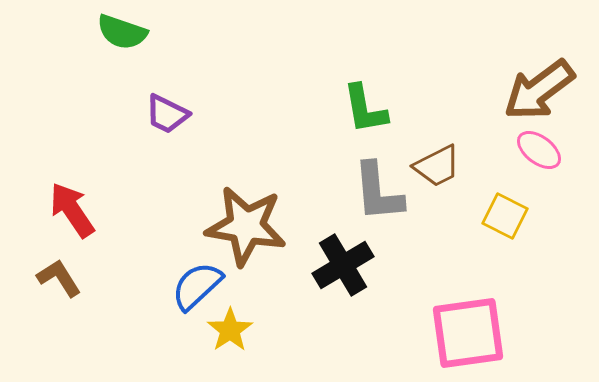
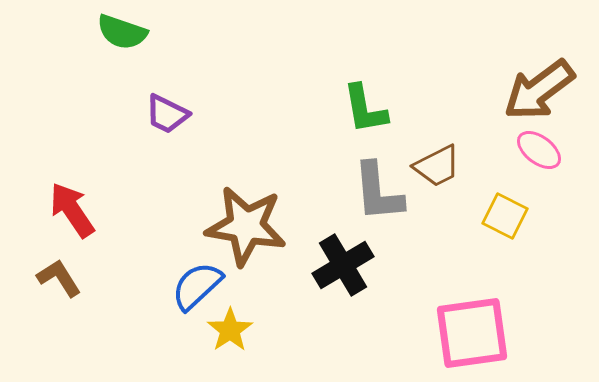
pink square: moved 4 px right
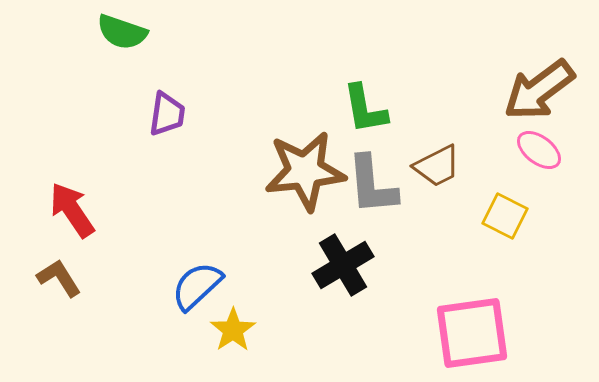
purple trapezoid: rotated 108 degrees counterclockwise
gray L-shape: moved 6 px left, 7 px up
brown star: moved 59 px right, 55 px up; rotated 16 degrees counterclockwise
yellow star: moved 3 px right
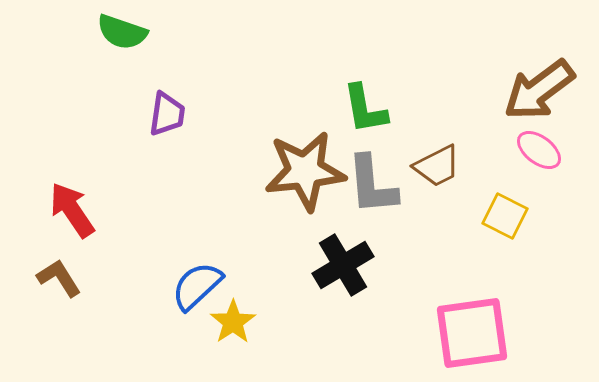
yellow star: moved 8 px up
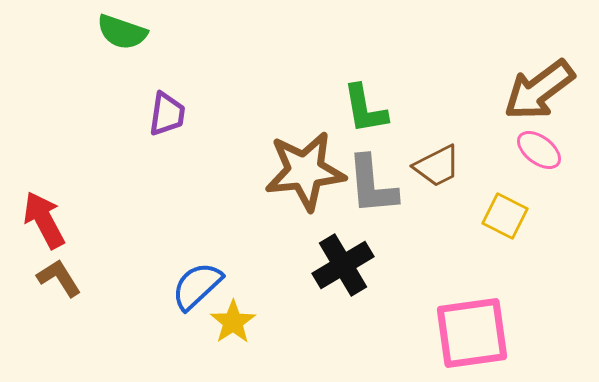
red arrow: moved 28 px left, 10 px down; rotated 6 degrees clockwise
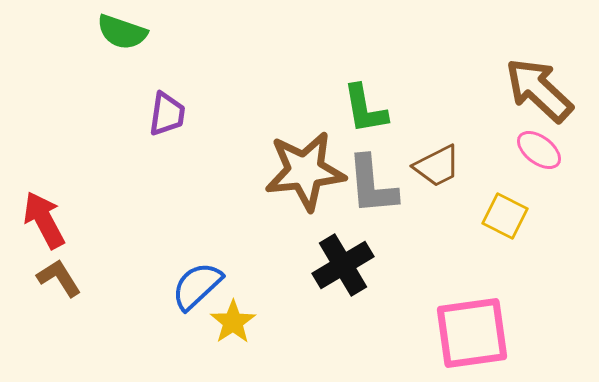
brown arrow: rotated 80 degrees clockwise
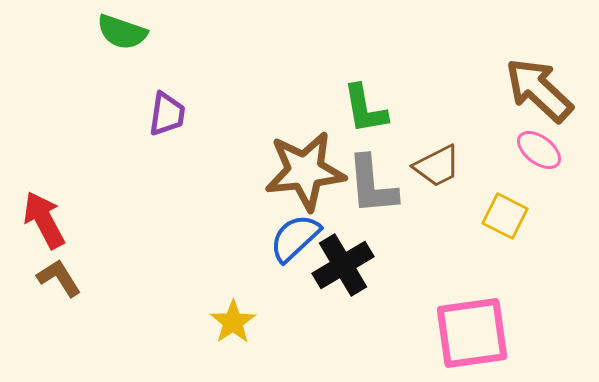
blue semicircle: moved 98 px right, 48 px up
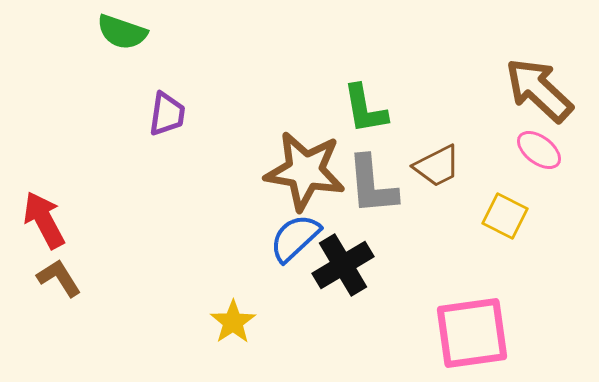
brown star: rotated 16 degrees clockwise
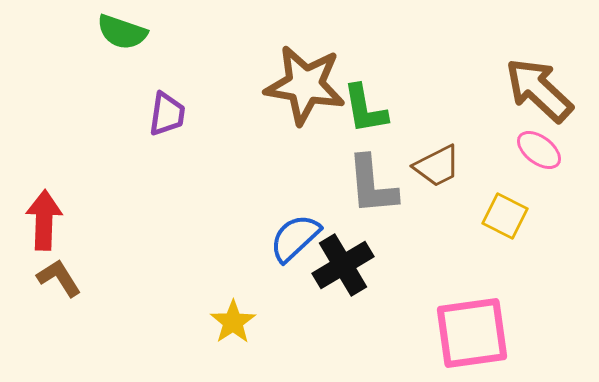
brown star: moved 86 px up
red arrow: rotated 30 degrees clockwise
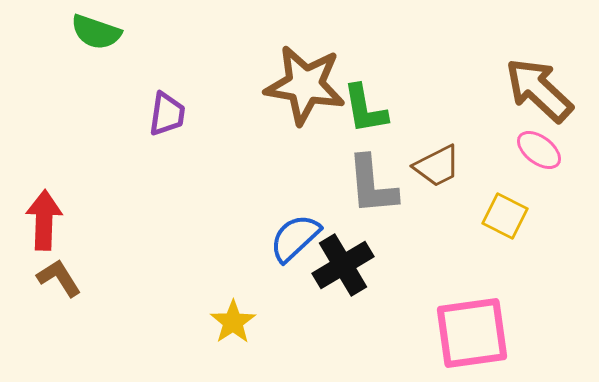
green semicircle: moved 26 px left
